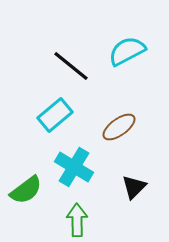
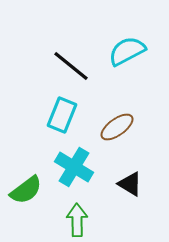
cyan rectangle: moved 7 px right; rotated 28 degrees counterclockwise
brown ellipse: moved 2 px left
black triangle: moved 4 px left, 3 px up; rotated 44 degrees counterclockwise
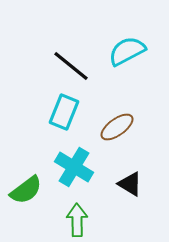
cyan rectangle: moved 2 px right, 3 px up
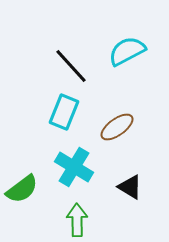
black line: rotated 9 degrees clockwise
black triangle: moved 3 px down
green semicircle: moved 4 px left, 1 px up
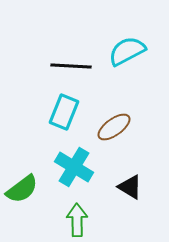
black line: rotated 45 degrees counterclockwise
brown ellipse: moved 3 px left
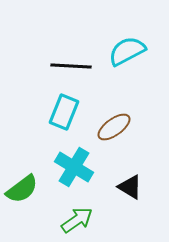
green arrow: rotated 56 degrees clockwise
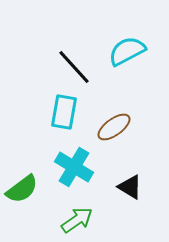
black line: moved 3 px right, 1 px down; rotated 45 degrees clockwise
cyan rectangle: rotated 12 degrees counterclockwise
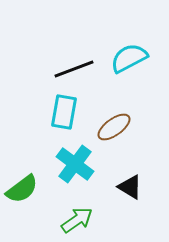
cyan semicircle: moved 2 px right, 7 px down
black line: moved 2 px down; rotated 69 degrees counterclockwise
cyan cross: moved 1 px right, 3 px up; rotated 6 degrees clockwise
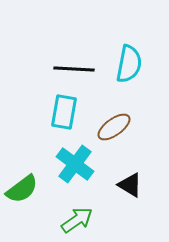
cyan semicircle: moved 6 px down; rotated 129 degrees clockwise
black line: rotated 24 degrees clockwise
black triangle: moved 2 px up
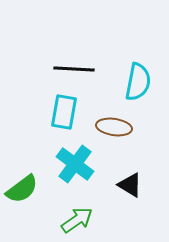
cyan semicircle: moved 9 px right, 18 px down
brown ellipse: rotated 44 degrees clockwise
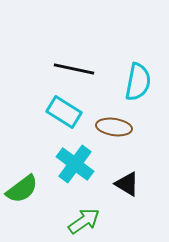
black line: rotated 9 degrees clockwise
cyan rectangle: rotated 68 degrees counterclockwise
black triangle: moved 3 px left, 1 px up
green arrow: moved 7 px right, 1 px down
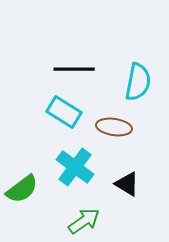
black line: rotated 12 degrees counterclockwise
cyan cross: moved 3 px down
